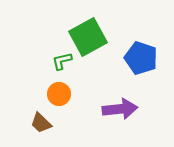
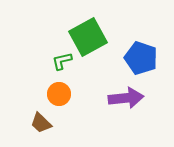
purple arrow: moved 6 px right, 11 px up
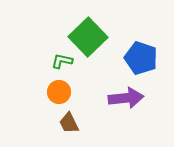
green square: rotated 15 degrees counterclockwise
green L-shape: rotated 25 degrees clockwise
orange circle: moved 2 px up
brown trapezoid: moved 28 px right; rotated 20 degrees clockwise
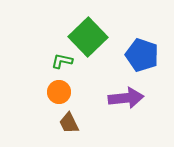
blue pentagon: moved 1 px right, 3 px up
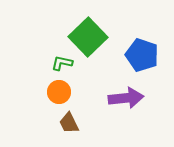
green L-shape: moved 2 px down
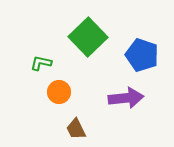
green L-shape: moved 21 px left
brown trapezoid: moved 7 px right, 6 px down
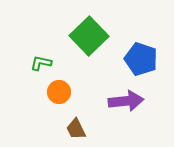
green square: moved 1 px right, 1 px up
blue pentagon: moved 1 px left, 4 px down
purple arrow: moved 3 px down
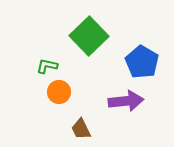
blue pentagon: moved 1 px right, 3 px down; rotated 12 degrees clockwise
green L-shape: moved 6 px right, 3 px down
brown trapezoid: moved 5 px right
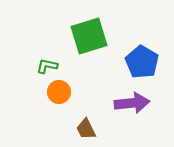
green square: rotated 27 degrees clockwise
purple arrow: moved 6 px right, 2 px down
brown trapezoid: moved 5 px right
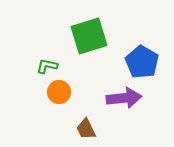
purple arrow: moved 8 px left, 5 px up
